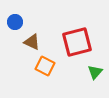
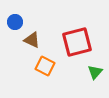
brown triangle: moved 2 px up
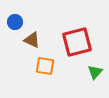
orange square: rotated 18 degrees counterclockwise
